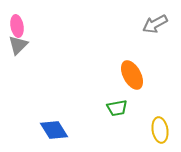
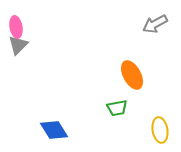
pink ellipse: moved 1 px left, 1 px down
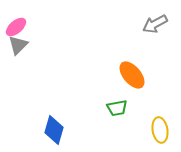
pink ellipse: rotated 60 degrees clockwise
orange ellipse: rotated 12 degrees counterclockwise
blue diamond: rotated 48 degrees clockwise
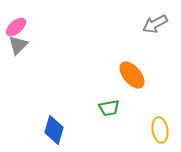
green trapezoid: moved 8 px left
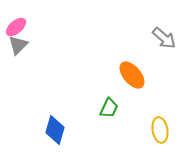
gray arrow: moved 9 px right, 14 px down; rotated 110 degrees counterclockwise
green trapezoid: rotated 55 degrees counterclockwise
blue diamond: moved 1 px right
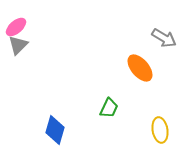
gray arrow: rotated 10 degrees counterclockwise
orange ellipse: moved 8 px right, 7 px up
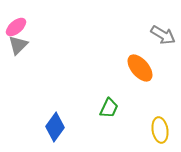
gray arrow: moved 1 px left, 3 px up
blue diamond: moved 3 px up; rotated 20 degrees clockwise
